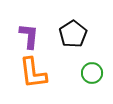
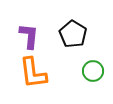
black pentagon: rotated 8 degrees counterclockwise
green circle: moved 1 px right, 2 px up
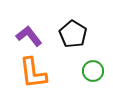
purple L-shape: rotated 44 degrees counterclockwise
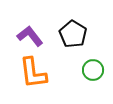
purple L-shape: moved 1 px right
green circle: moved 1 px up
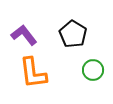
purple L-shape: moved 6 px left, 1 px up
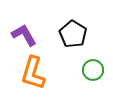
purple L-shape: rotated 8 degrees clockwise
orange L-shape: rotated 24 degrees clockwise
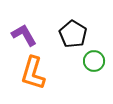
green circle: moved 1 px right, 9 px up
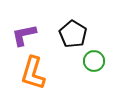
purple L-shape: rotated 72 degrees counterclockwise
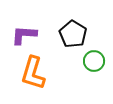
purple L-shape: rotated 16 degrees clockwise
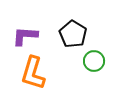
purple L-shape: moved 1 px right, 1 px down
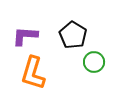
black pentagon: moved 1 px down
green circle: moved 1 px down
